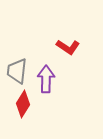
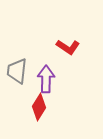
red diamond: moved 16 px right, 3 px down
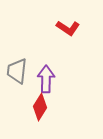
red L-shape: moved 19 px up
red diamond: moved 1 px right
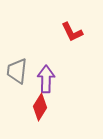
red L-shape: moved 4 px right, 4 px down; rotated 30 degrees clockwise
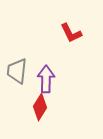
red L-shape: moved 1 px left, 1 px down
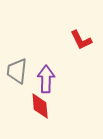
red L-shape: moved 10 px right, 7 px down
red diamond: moved 1 px up; rotated 36 degrees counterclockwise
